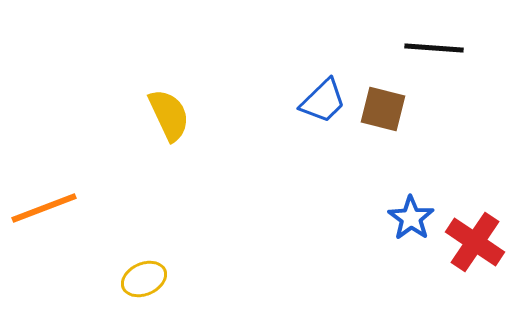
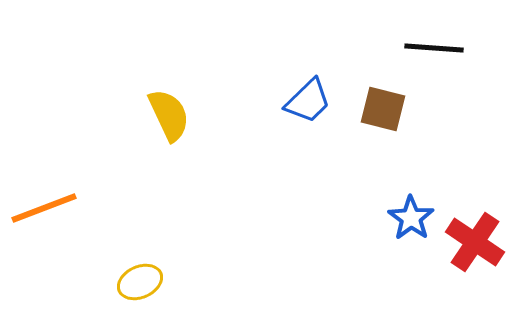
blue trapezoid: moved 15 px left
yellow ellipse: moved 4 px left, 3 px down
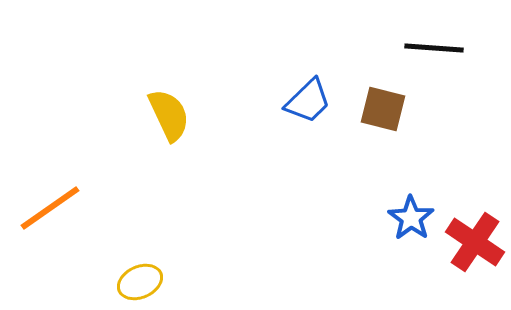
orange line: moved 6 px right; rotated 14 degrees counterclockwise
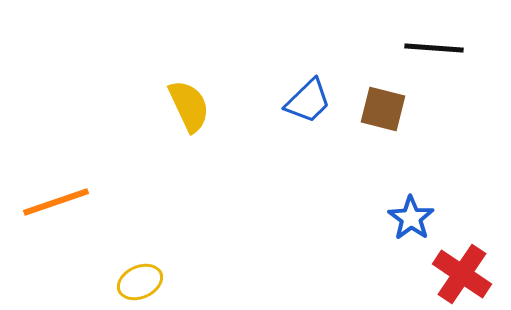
yellow semicircle: moved 20 px right, 9 px up
orange line: moved 6 px right, 6 px up; rotated 16 degrees clockwise
red cross: moved 13 px left, 32 px down
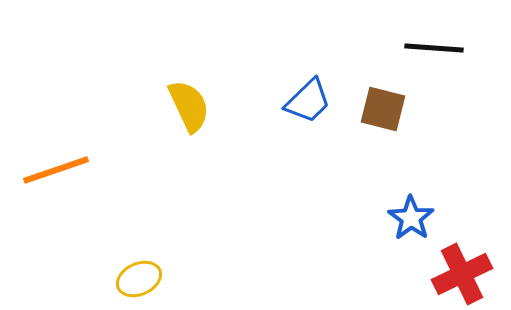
orange line: moved 32 px up
red cross: rotated 30 degrees clockwise
yellow ellipse: moved 1 px left, 3 px up
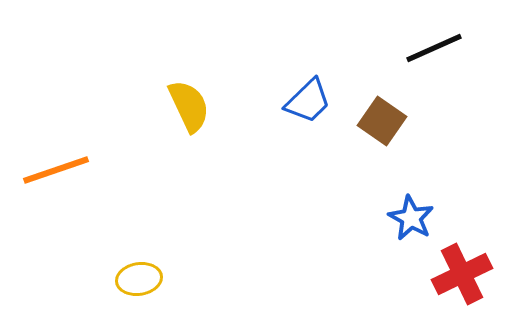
black line: rotated 28 degrees counterclockwise
brown square: moved 1 px left, 12 px down; rotated 21 degrees clockwise
blue star: rotated 6 degrees counterclockwise
yellow ellipse: rotated 15 degrees clockwise
